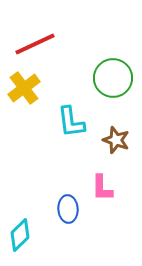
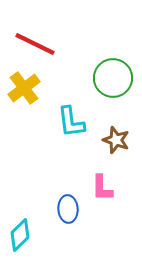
red line: rotated 51 degrees clockwise
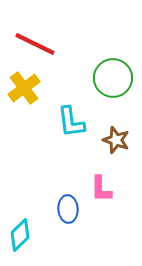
pink L-shape: moved 1 px left, 1 px down
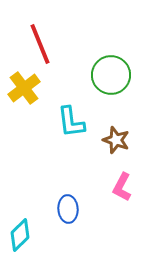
red line: moved 5 px right; rotated 42 degrees clockwise
green circle: moved 2 px left, 3 px up
pink L-shape: moved 21 px right, 2 px up; rotated 28 degrees clockwise
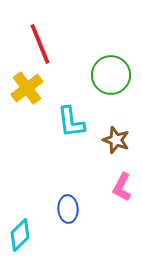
yellow cross: moved 3 px right
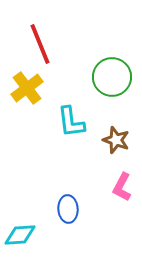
green circle: moved 1 px right, 2 px down
cyan diamond: rotated 40 degrees clockwise
